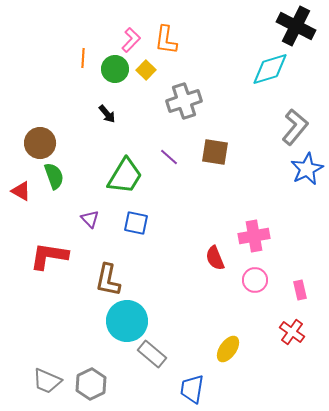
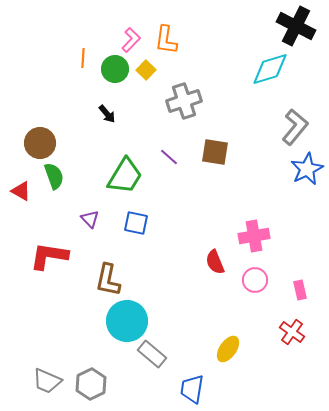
red semicircle: moved 4 px down
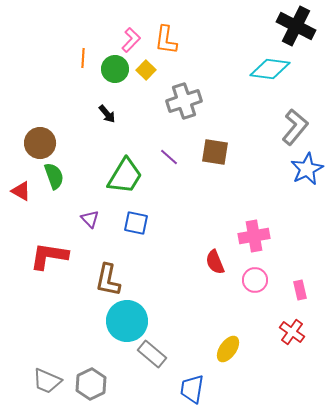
cyan diamond: rotated 24 degrees clockwise
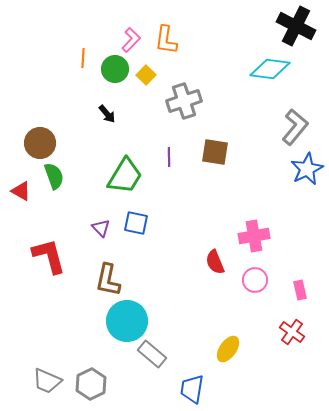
yellow square: moved 5 px down
purple line: rotated 48 degrees clockwise
purple triangle: moved 11 px right, 9 px down
red L-shape: rotated 66 degrees clockwise
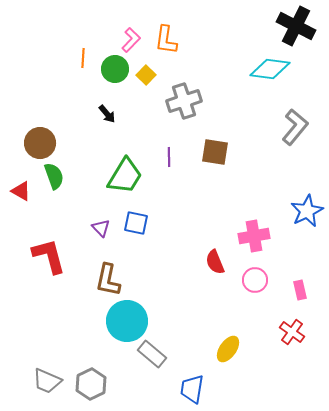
blue star: moved 42 px down
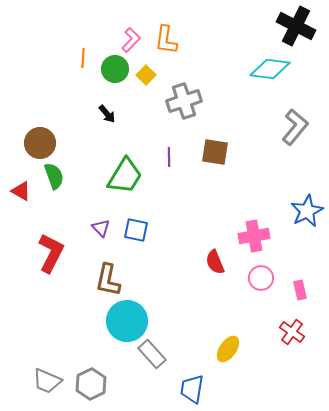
blue square: moved 7 px down
red L-shape: moved 2 px right, 3 px up; rotated 42 degrees clockwise
pink circle: moved 6 px right, 2 px up
gray rectangle: rotated 8 degrees clockwise
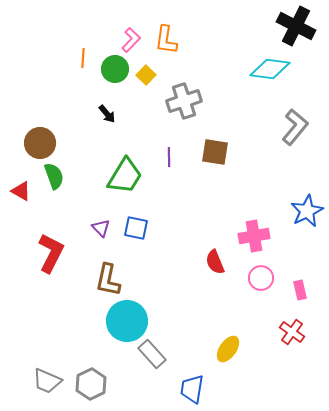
blue square: moved 2 px up
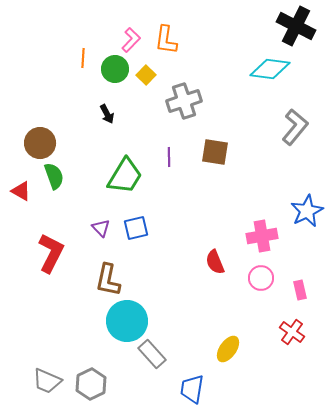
black arrow: rotated 12 degrees clockwise
blue square: rotated 25 degrees counterclockwise
pink cross: moved 8 px right
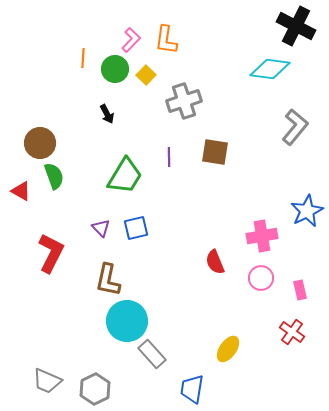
gray hexagon: moved 4 px right, 5 px down
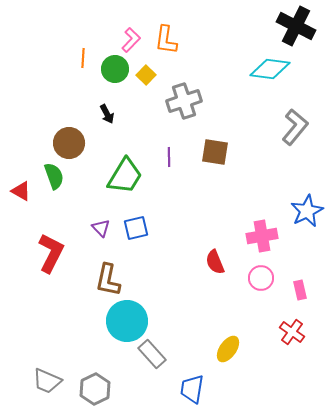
brown circle: moved 29 px right
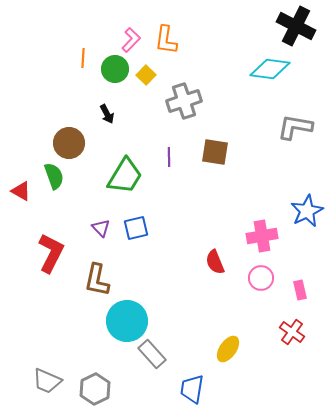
gray L-shape: rotated 120 degrees counterclockwise
brown L-shape: moved 11 px left
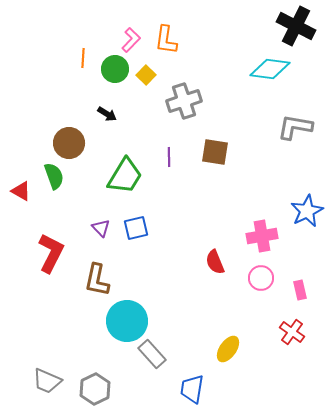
black arrow: rotated 30 degrees counterclockwise
